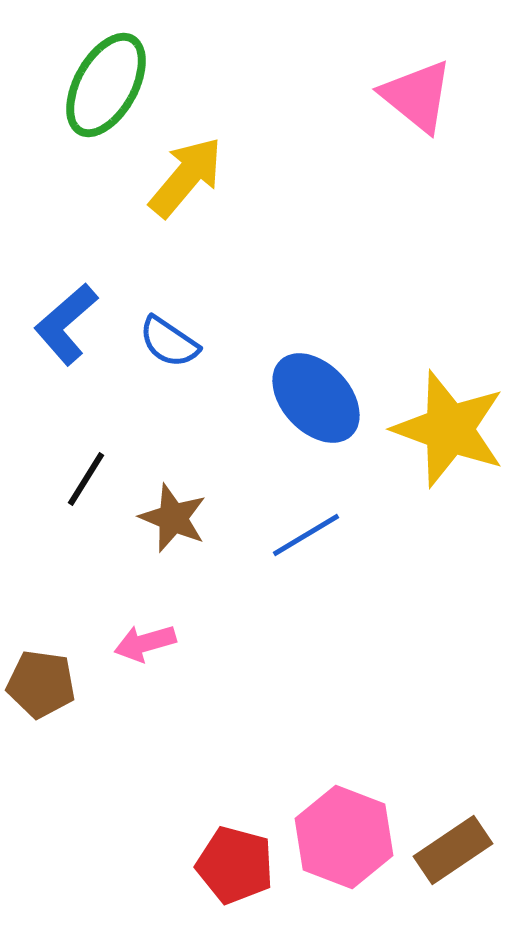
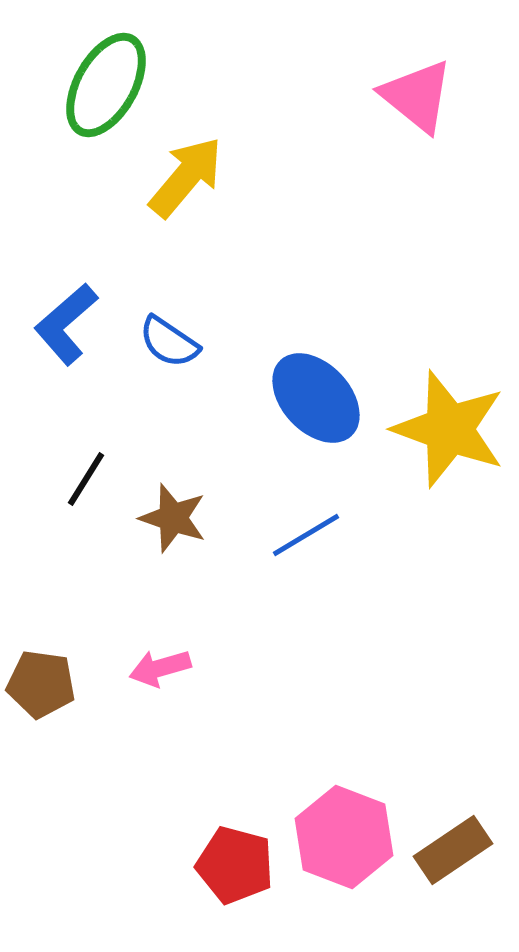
brown star: rotated 4 degrees counterclockwise
pink arrow: moved 15 px right, 25 px down
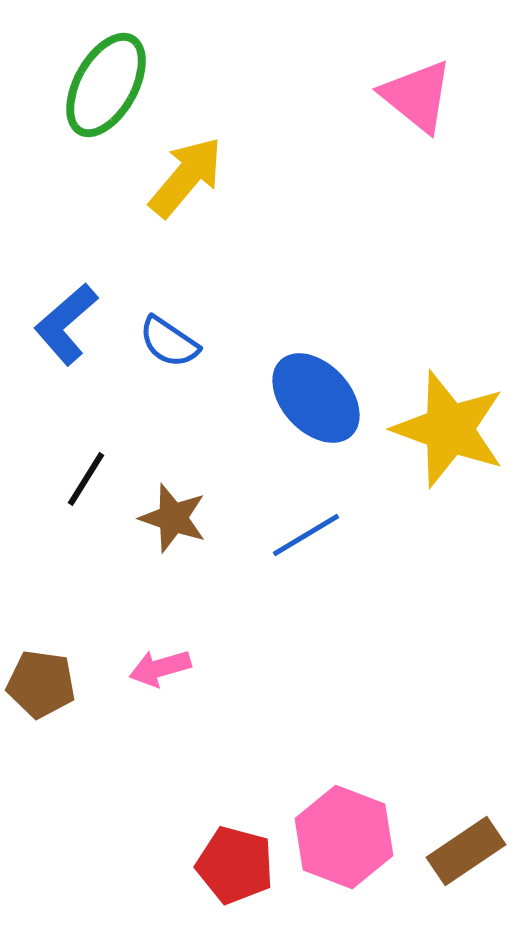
brown rectangle: moved 13 px right, 1 px down
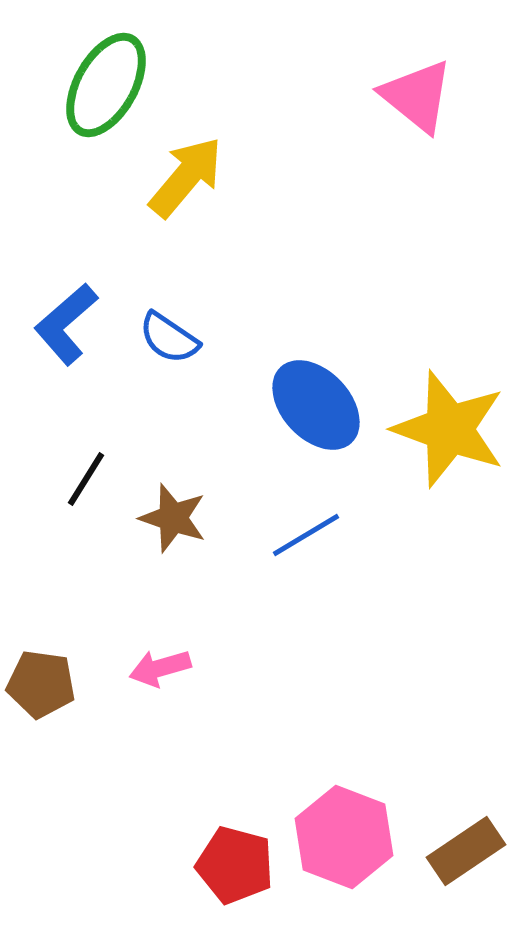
blue semicircle: moved 4 px up
blue ellipse: moved 7 px down
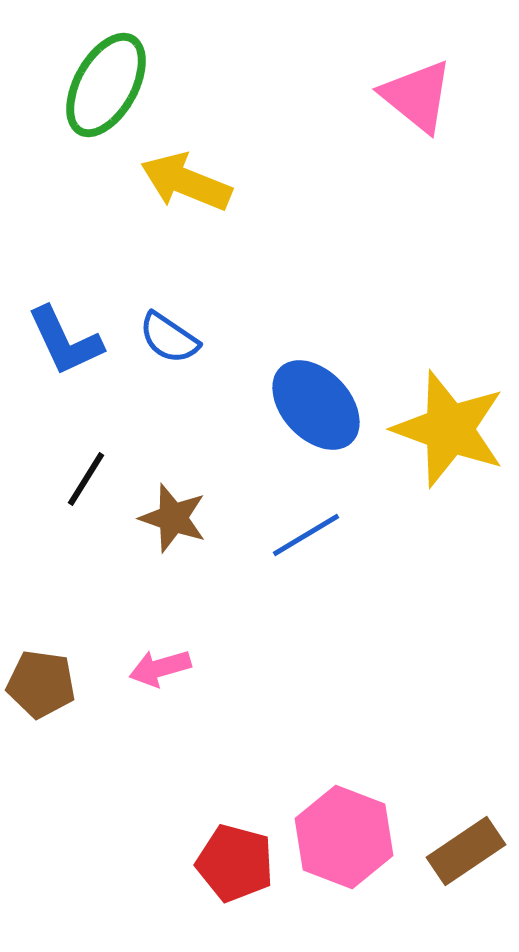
yellow arrow: moved 5 px down; rotated 108 degrees counterclockwise
blue L-shape: moved 1 px left, 17 px down; rotated 74 degrees counterclockwise
red pentagon: moved 2 px up
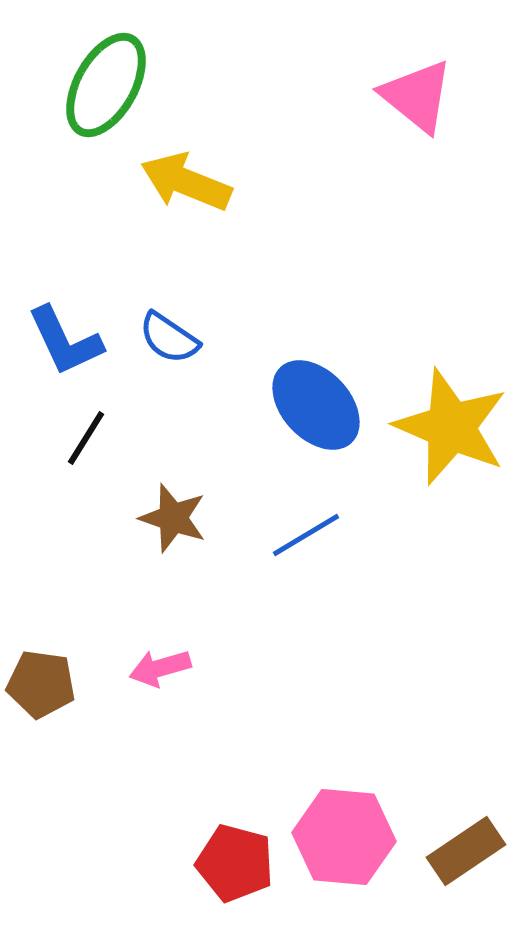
yellow star: moved 2 px right, 2 px up; rotated 3 degrees clockwise
black line: moved 41 px up
pink hexagon: rotated 16 degrees counterclockwise
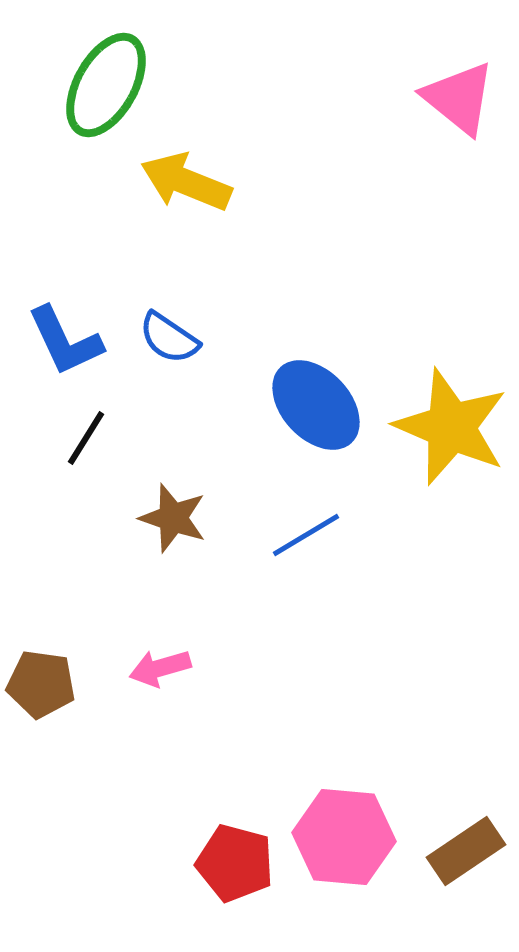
pink triangle: moved 42 px right, 2 px down
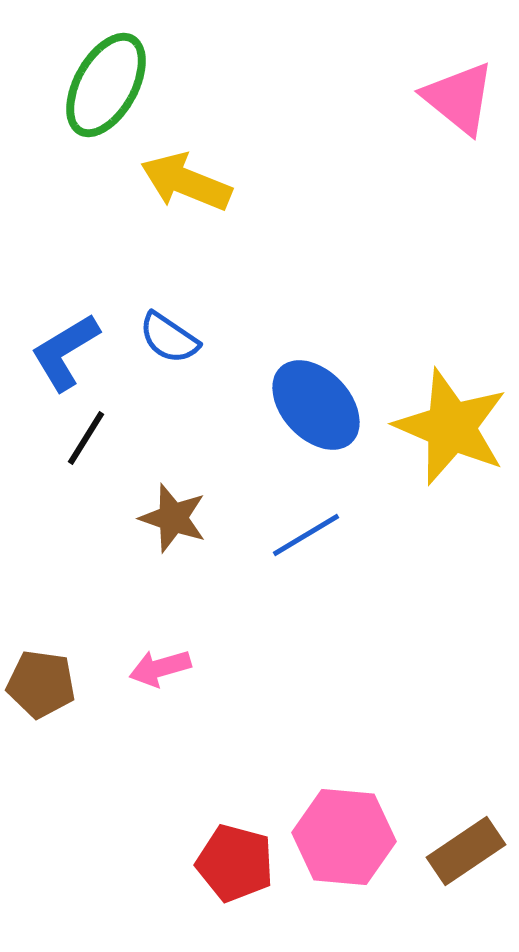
blue L-shape: moved 11 px down; rotated 84 degrees clockwise
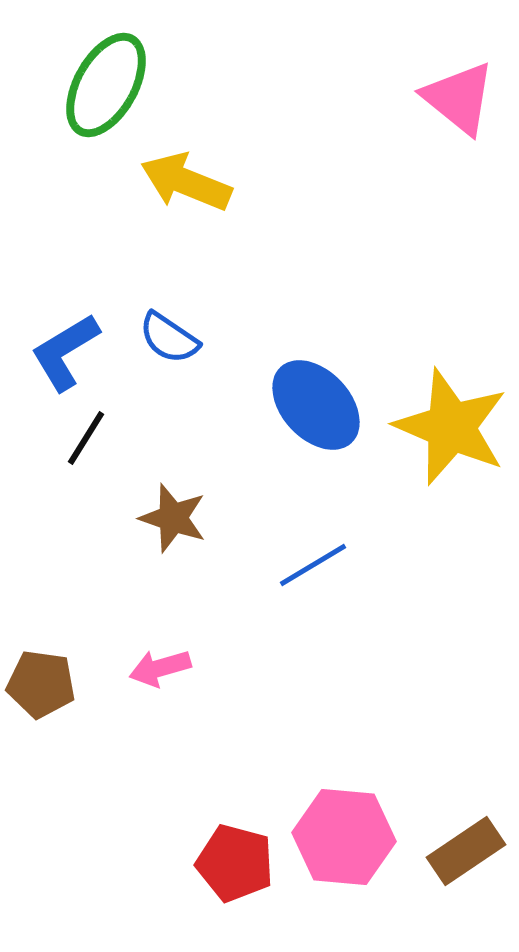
blue line: moved 7 px right, 30 px down
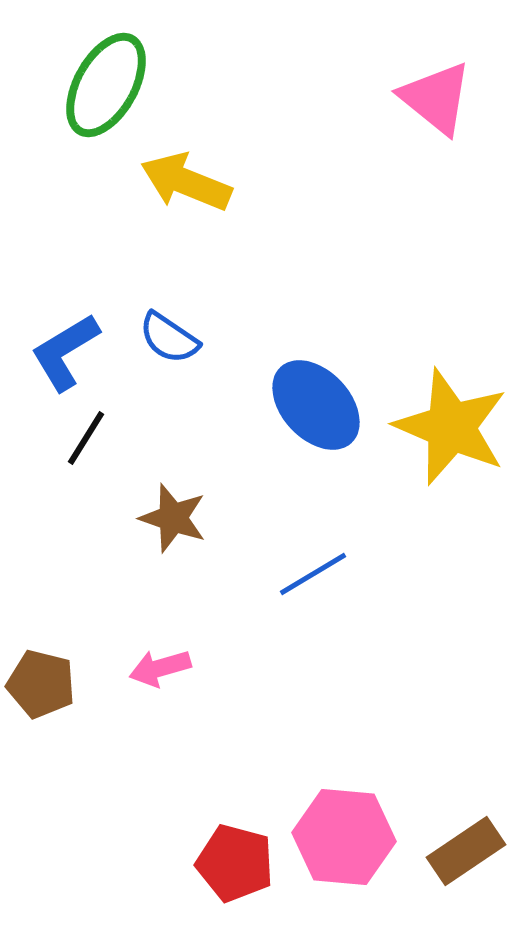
pink triangle: moved 23 px left
blue line: moved 9 px down
brown pentagon: rotated 6 degrees clockwise
